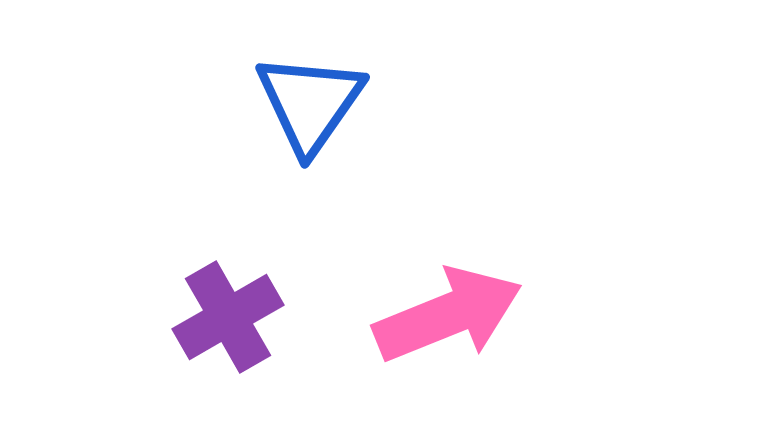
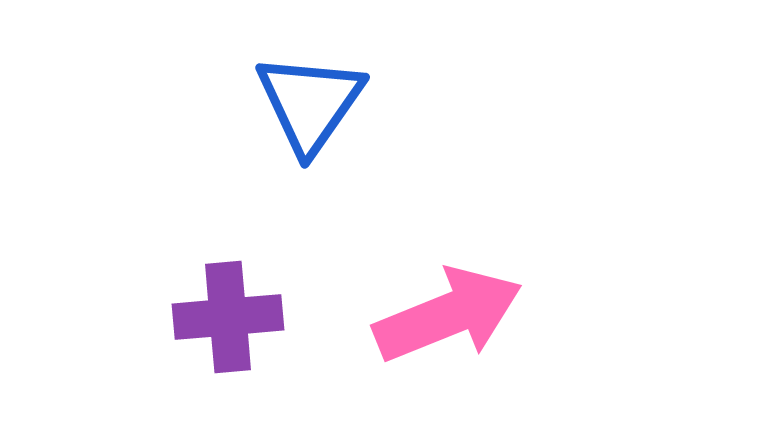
purple cross: rotated 25 degrees clockwise
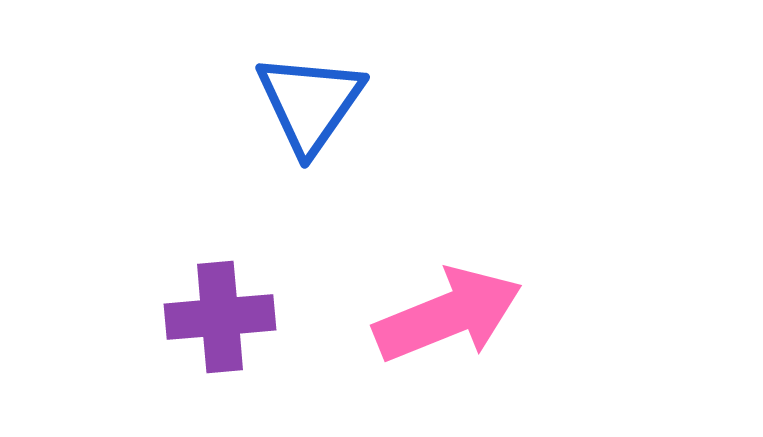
purple cross: moved 8 px left
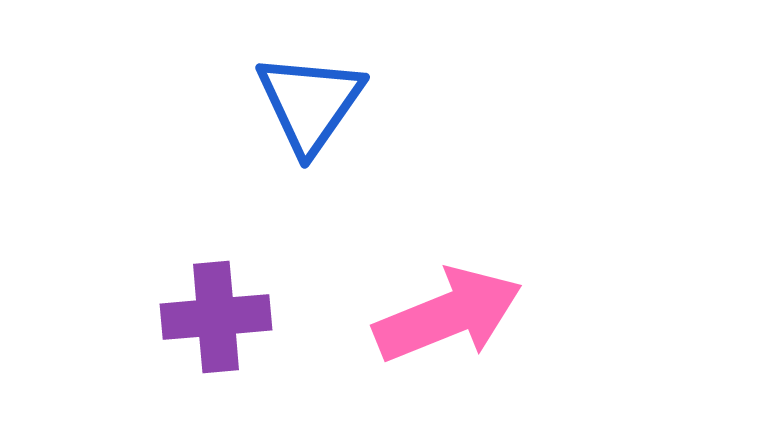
purple cross: moved 4 px left
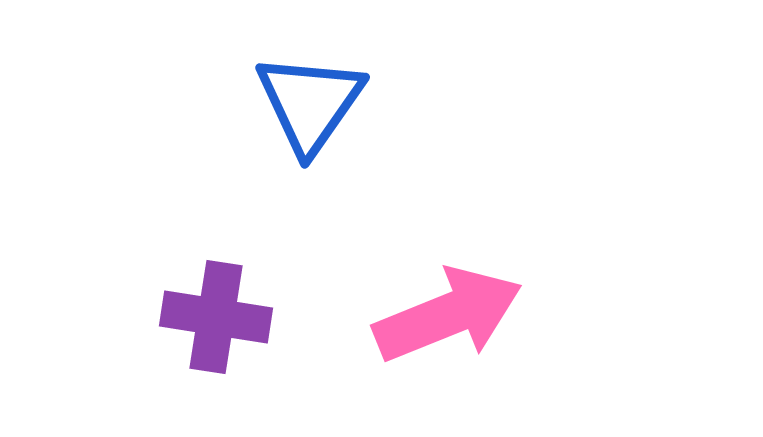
purple cross: rotated 14 degrees clockwise
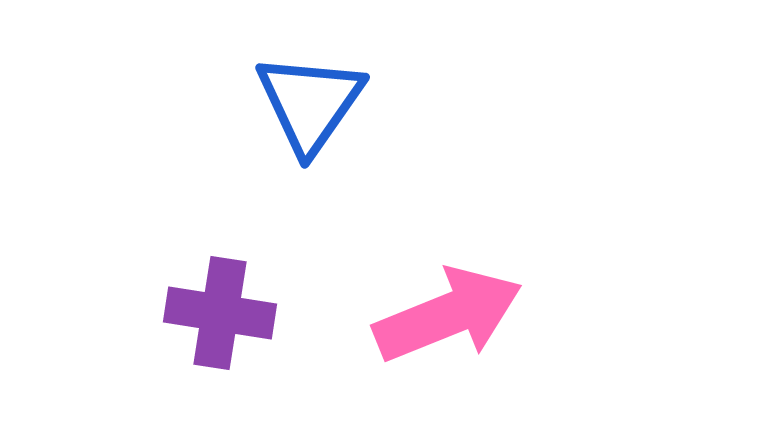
purple cross: moved 4 px right, 4 px up
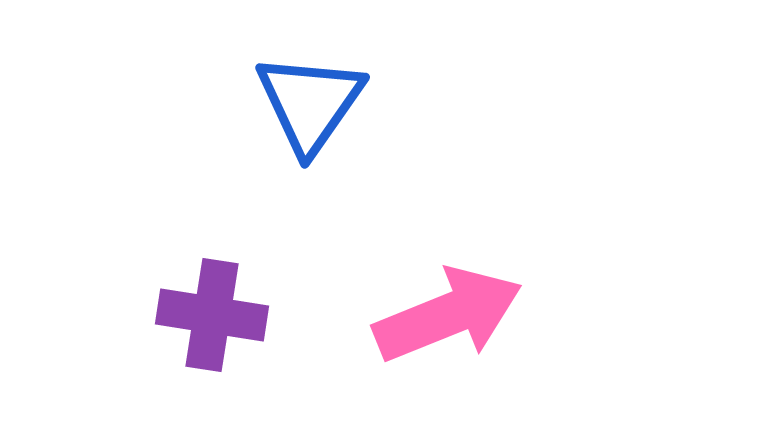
purple cross: moved 8 px left, 2 px down
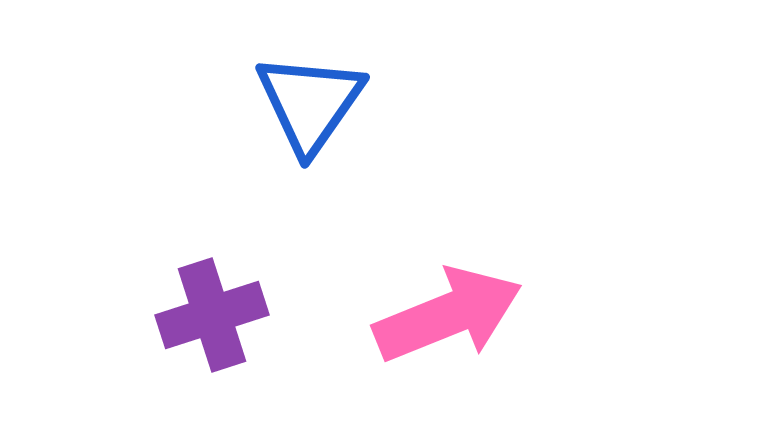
purple cross: rotated 27 degrees counterclockwise
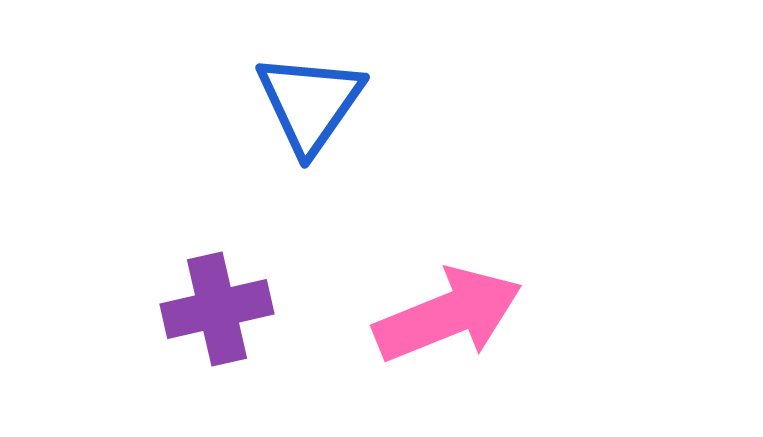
purple cross: moved 5 px right, 6 px up; rotated 5 degrees clockwise
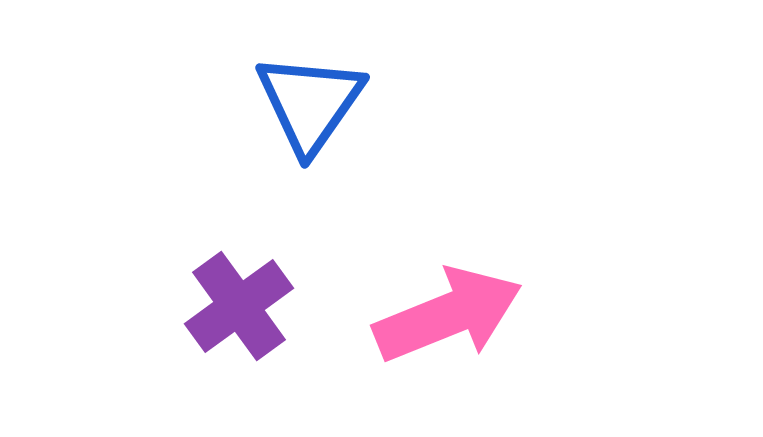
purple cross: moved 22 px right, 3 px up; rotated 23 degrees counterclockwise
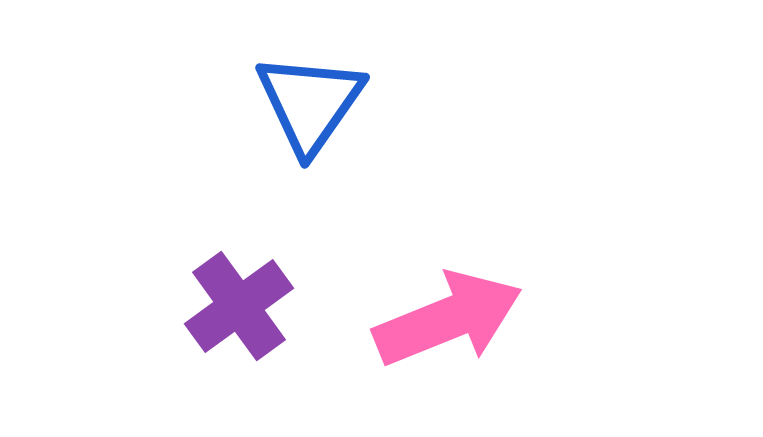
pink arrow: moved 4 px down
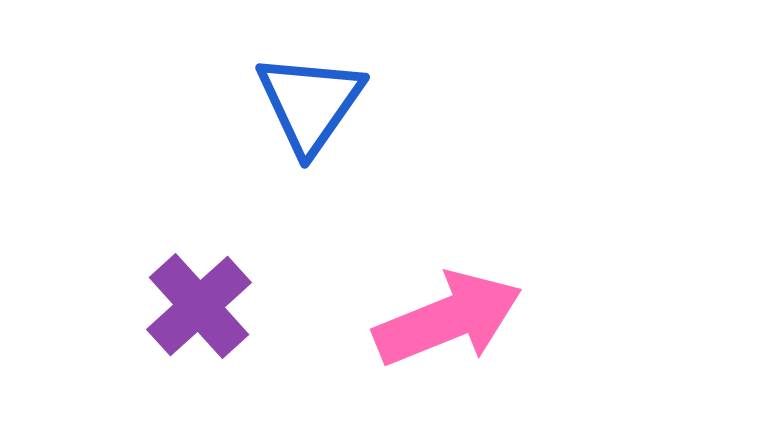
purple cross: moved 40 px left; rotated 6 degrees counterclockwise
